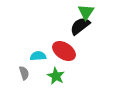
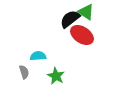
green triangle: rotated 30 degrees counterclockwise
black semicircle: moved 10 px left, 7 px up
red ellipse: moved 18 px right, 16 px up
gray semicircle: moved 1 px up
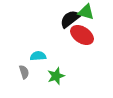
green triangle: rotated 18 degrees counterclockwise
green star: rotated 24 degrees clockwise
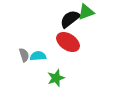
green triangle: rotated 36 degrees counterclockwise
red ellipse: moved 14 px left, 7 px down
gray semicircle: moved 17 px up
green star: moved 2 px down
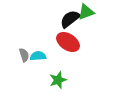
green star: moved 2 px right, 2 px down
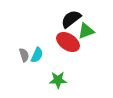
green triangle: moved 19 px down
black semicircle: moved 1 px right
cyan semicircle: moved 1 px left, 1 px up; rotated 119 degrees clockwise
green star: rotated 18 degrees clockwise
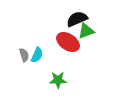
black semicircle: moved 6 px right; rotated 15 degrees clockwise
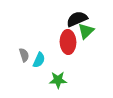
green triangle: rotated 24 degrees counterclockwise
red ellipse: rotated 55 degrees clockwise
cyan semicircle: moved 2 px right, 5 px down
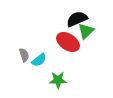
red ellipse: rotated 55 degrees counterclockwise
cyan semicircle: rotated 28 degrees clockwise
